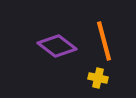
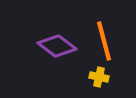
yellow cross: moved 1 px right, 1 px up
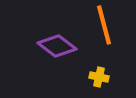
orange line: moved 16 px up
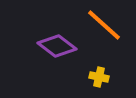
orange line: rotated 33 degrees counterclockwise
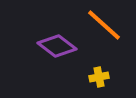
yellow cross: rotated 24 degrees counterclockwise
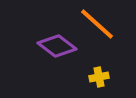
orange line: moved 7 px left, 1 px up
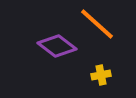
yellow cross: moved 2 px right, 2 px up
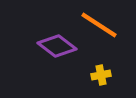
orange line: moved 2 px right, 1 px down; rotated 9 degrees counterclockwise
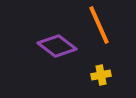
orange line: rotated 33 degrees clockwise
